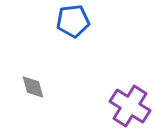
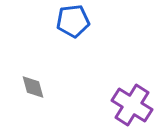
purple cross: moved 2 px right, 1 px up
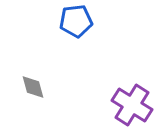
blue pentagon: moved 3 px right
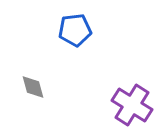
blue pentagon: moved 1 px left, 9 px down
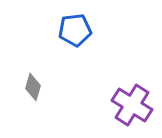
gray diamond: rotated 32 degrees clockwise
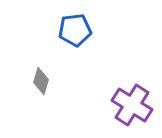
gray diamond: moved 8 px right, 6 px up
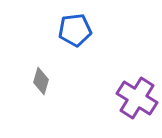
purple cross: moved 5 px right, 7 px up
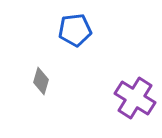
purple cross: moved 2 px left
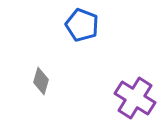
blue pentagon: moved 7 px right, 5 px up; rotated 28 degrees clockwise
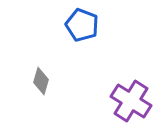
purple cross: moved 4 px left, 3 px down
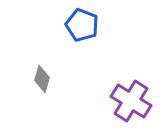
gray diamond: moved 1 px right, 2 px up
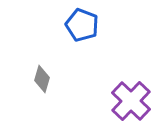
purple cross: rotated 12 degrees clockwise
